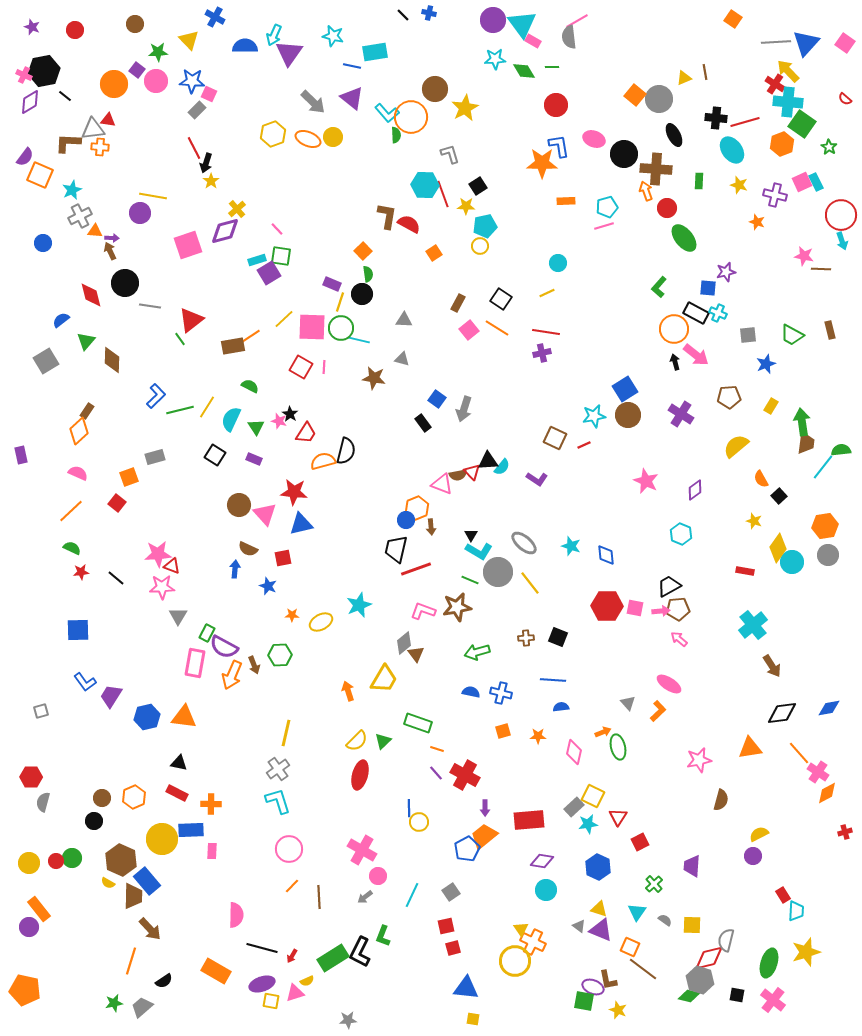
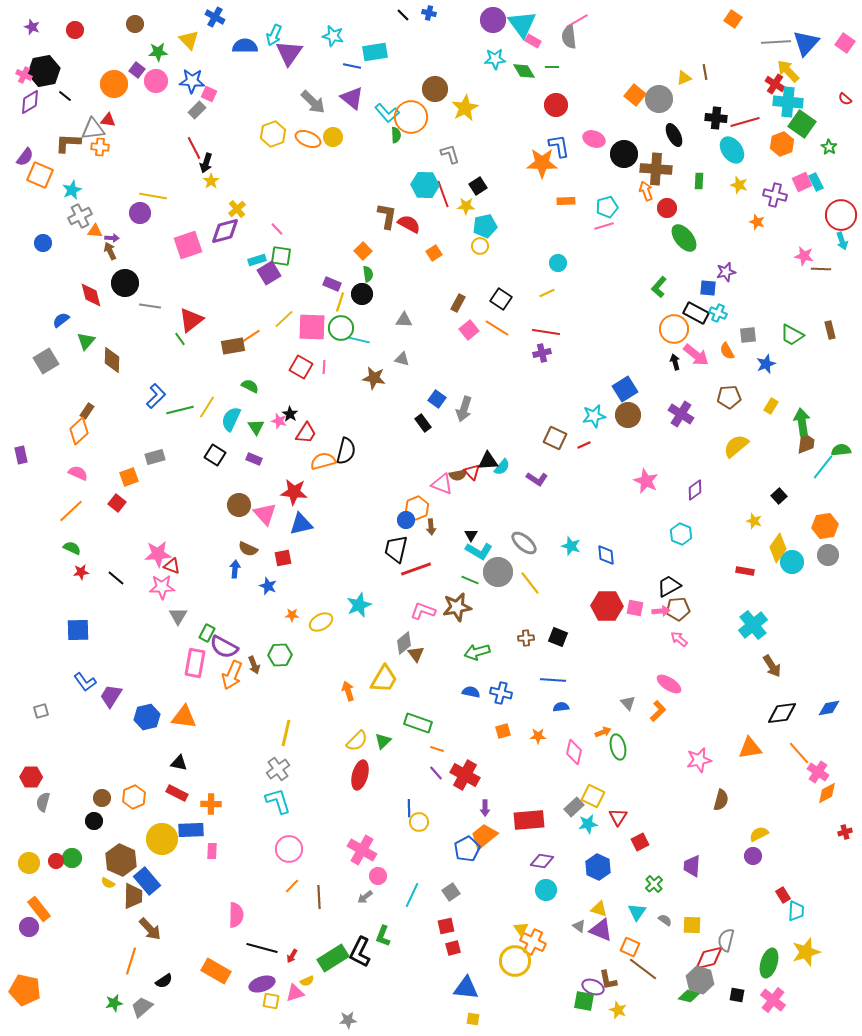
orange semicircle at (761, 479): moved 34 px left, 128 px up
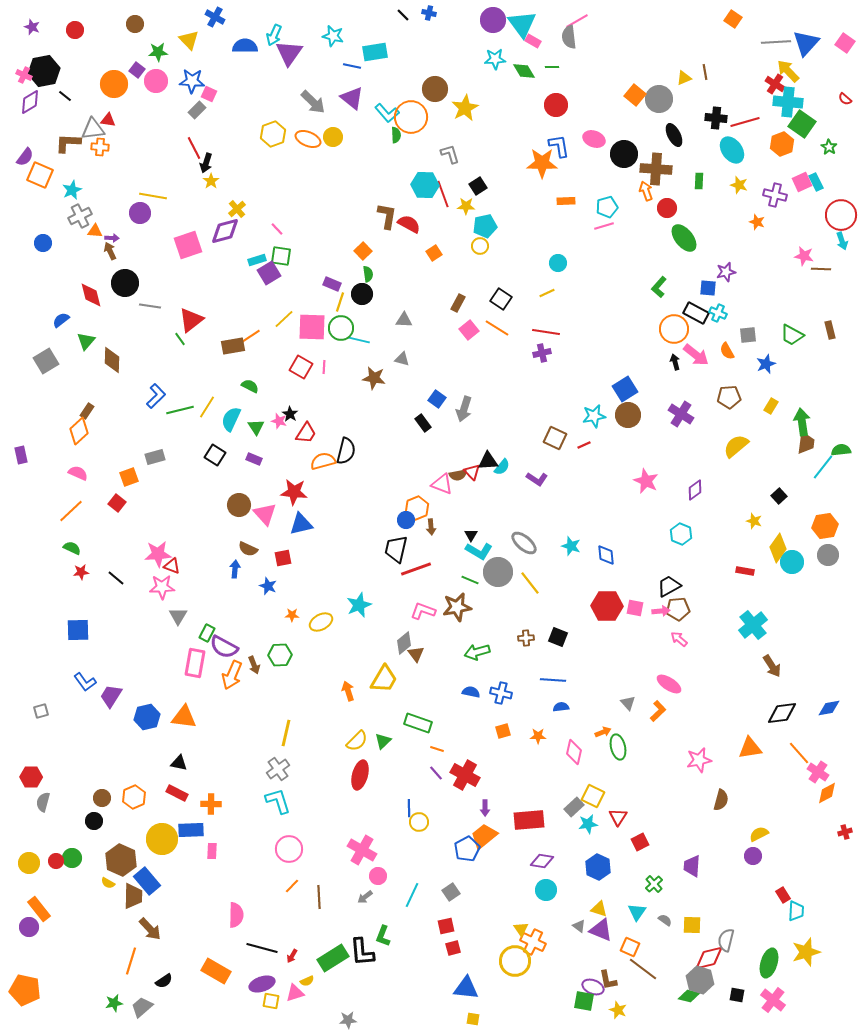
black L-shape at (360, 952): moved 2 px right; rotated 32 degrees counterclockwise
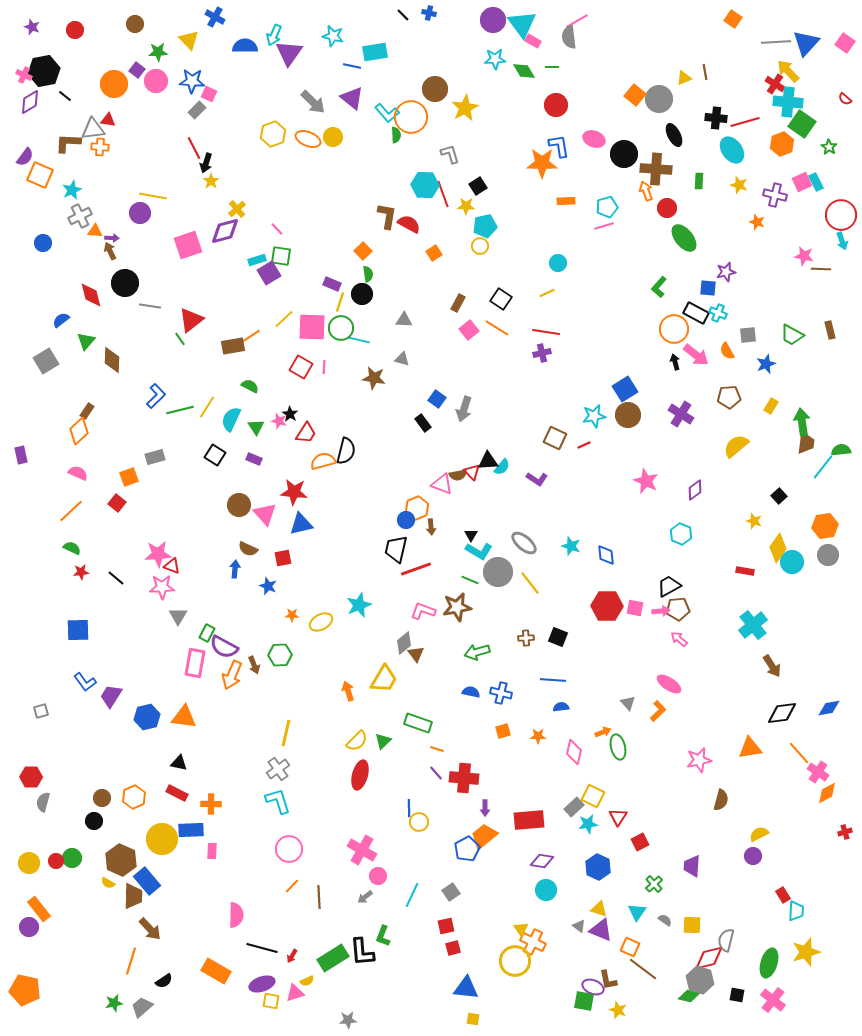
red cross at (465, 775): moved 1 px left, 3 px down; rotated 24 degrees counterclockwise
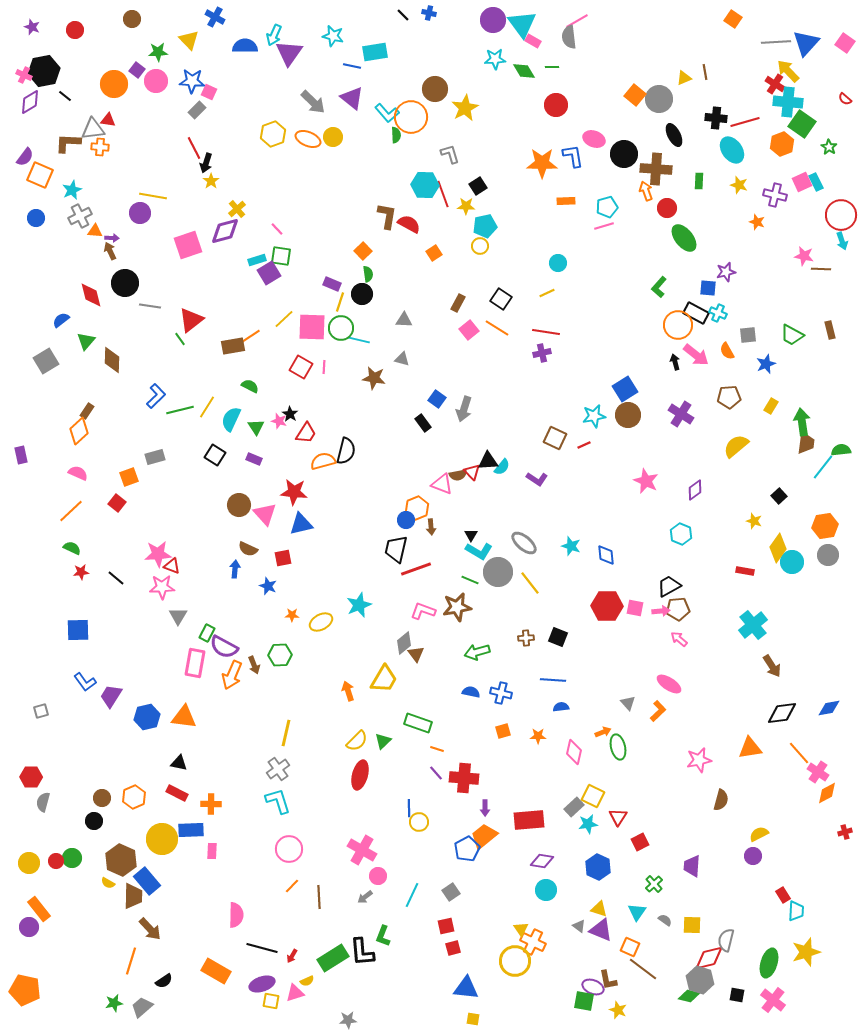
brown circle at (135, 24): moved 3 px left, 5 px up
pink square at (209, 94): moved 2 px up
blue L-shape at (559, 146): moved 14 px right, 10 px down
blue circle at (43, 243): moved 7 px left, 25 px up
orange circle at (674, 329): moved 4 px right, 4 px up
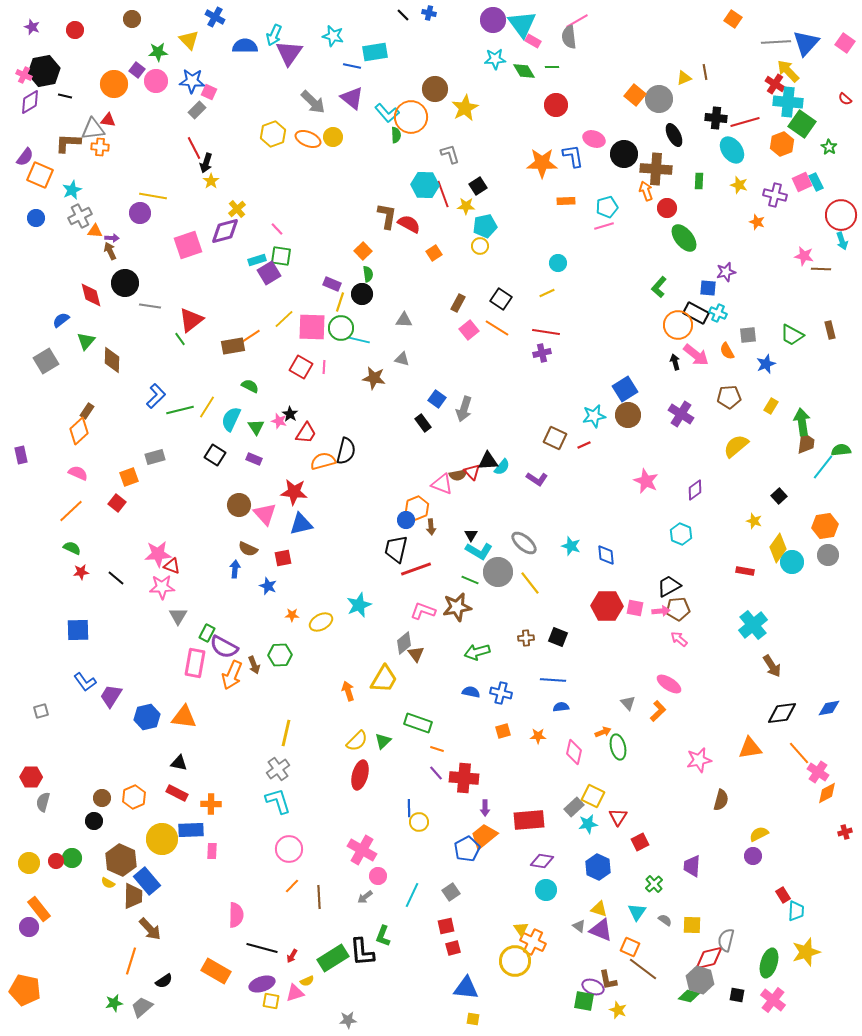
black line at (65, 96): rotated 24 degrees counterclockwise
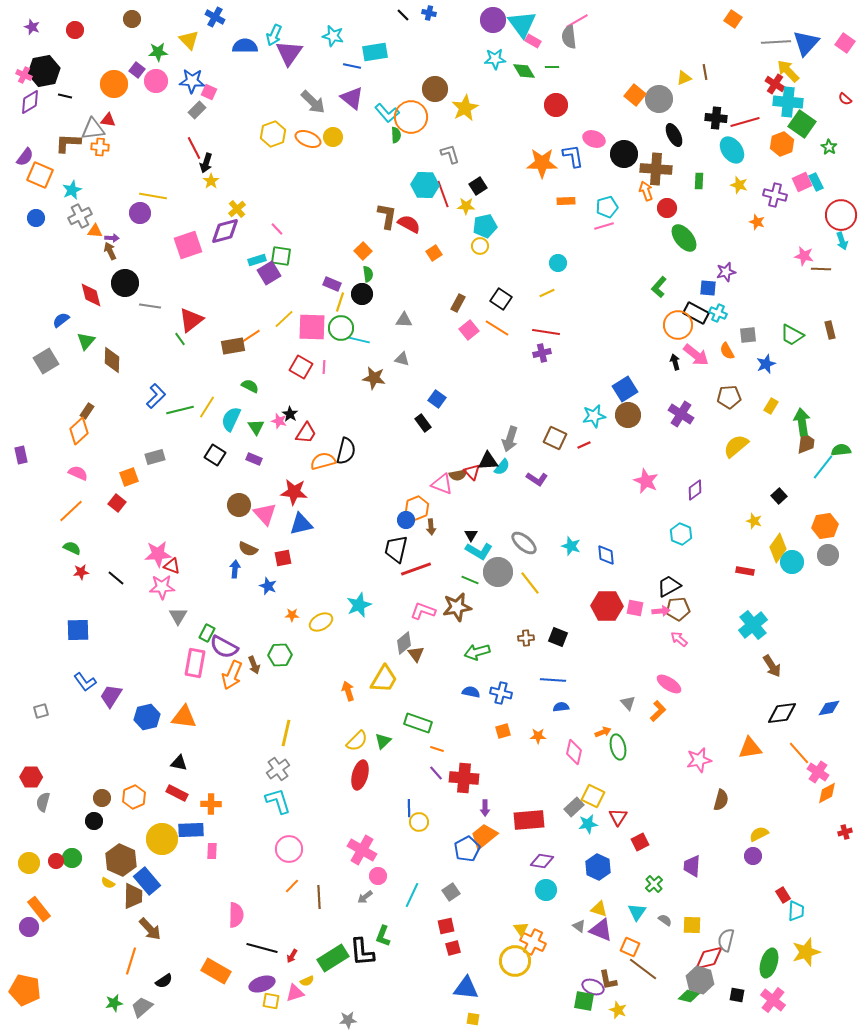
gray arrow at (464, 409): moved 46 px right, 30 px down
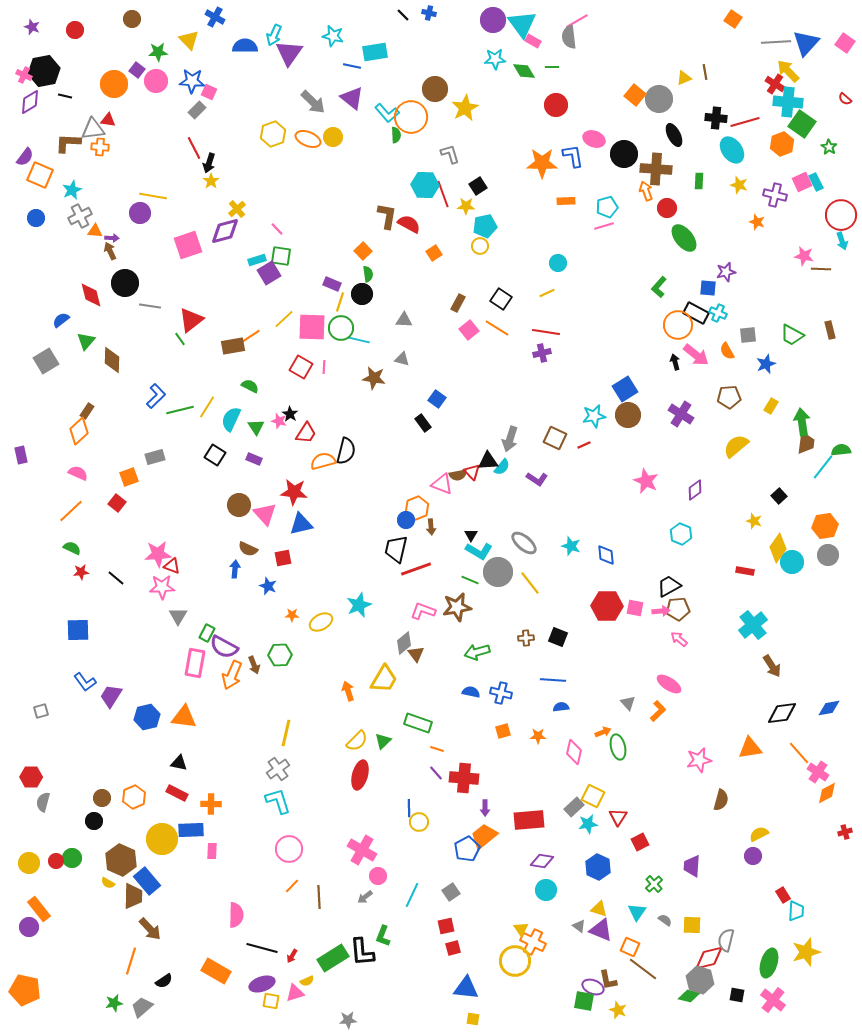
black arrow at (206, 163): moved 3 px right
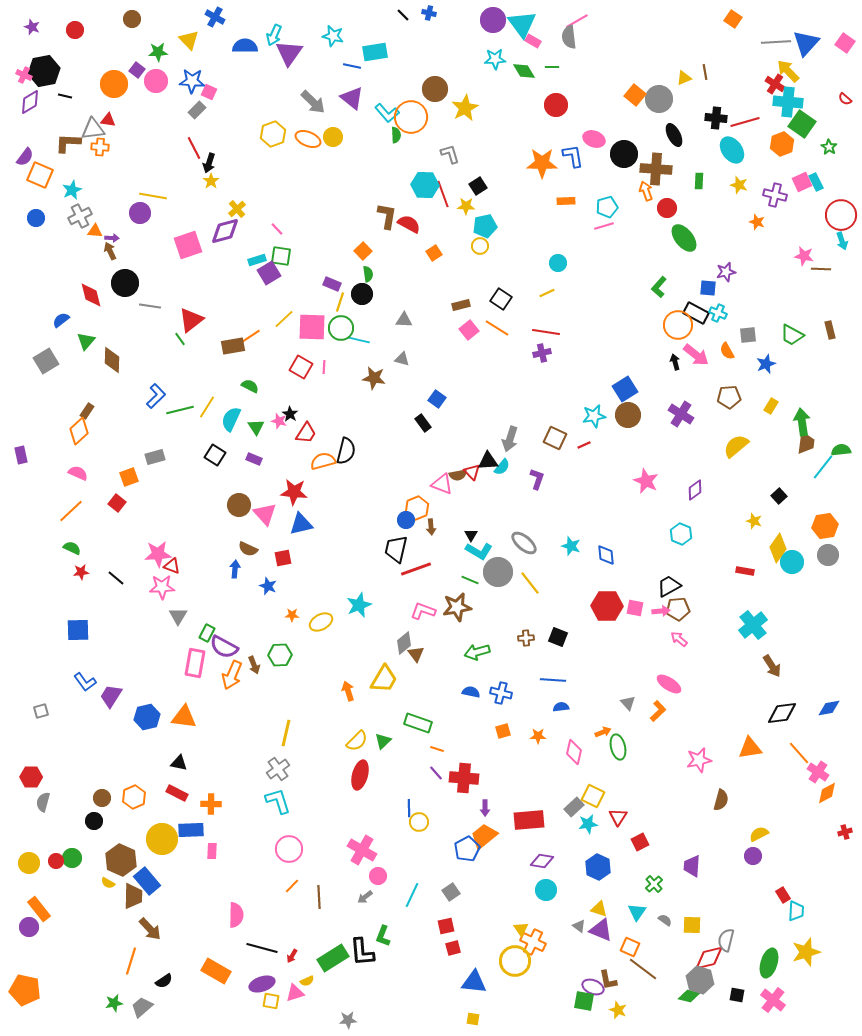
brown rectangle at (458, 303): moved 3 px right, 2 px down; rotated 48 degrees clockwise
purple L-shape at (537, 479): rotated 105 degrees counterclockwise
blue triangle at (466, 988): moved 8 px right, 6 px up
